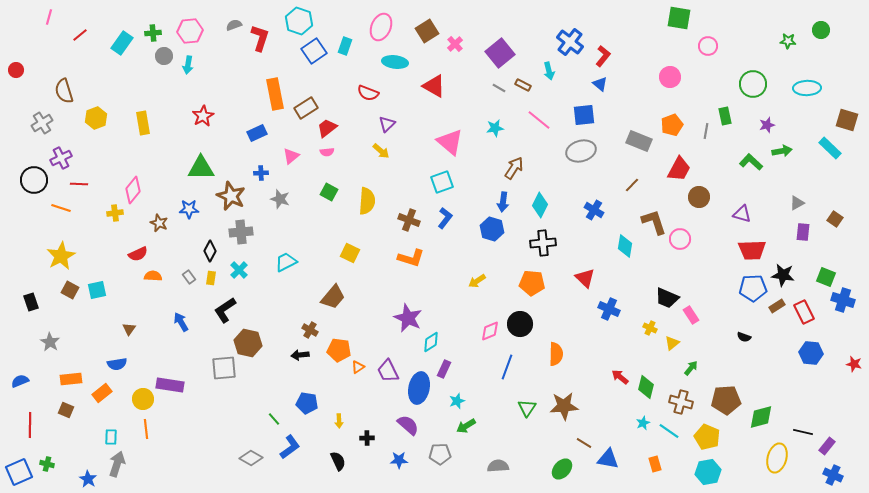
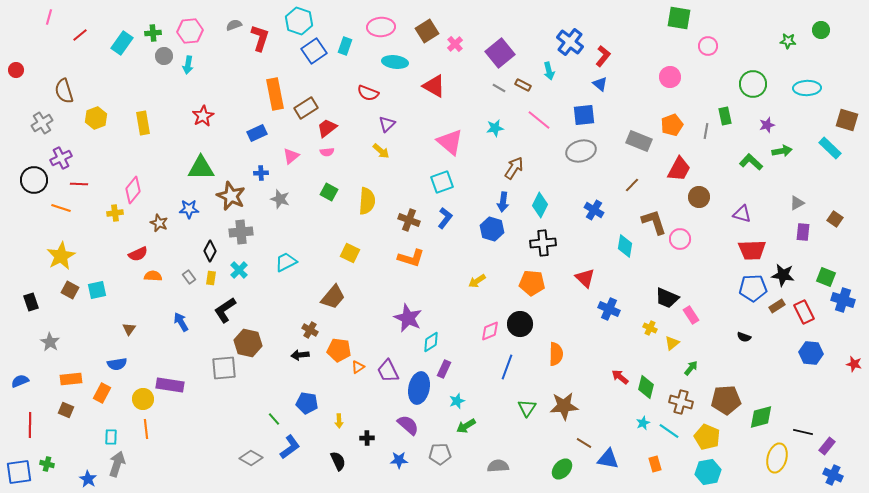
pink ellipse at (381, 27): rotated 64 degrees clockwise
orange rectangle at (102, 393): rotated 24 degrees counterclockwise
blue square at (19, 472): rotated 16 degrees clockwise
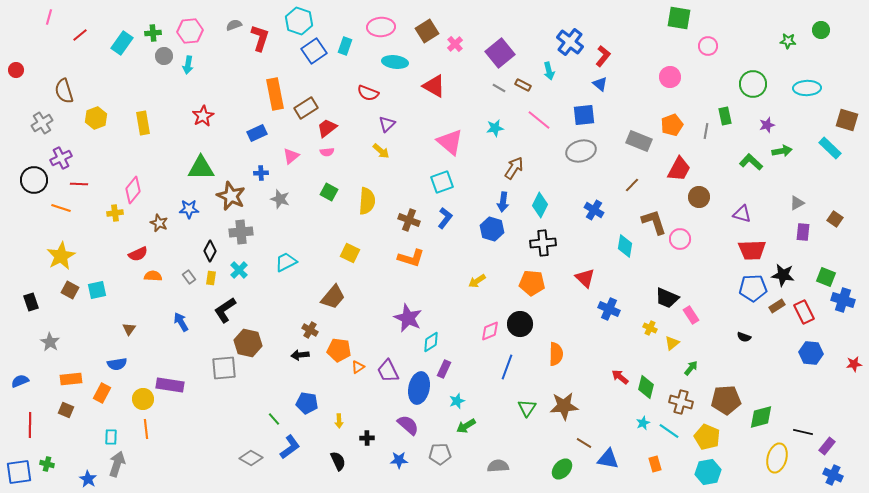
red star at (854, 364): rotated 21 degrees counterclockwise
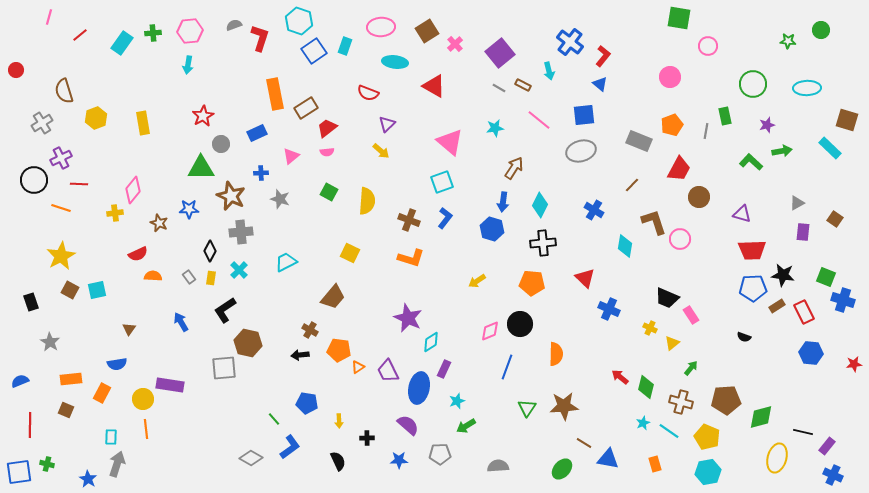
gray circle at (164, 56): moved 57 px right, 88 px down
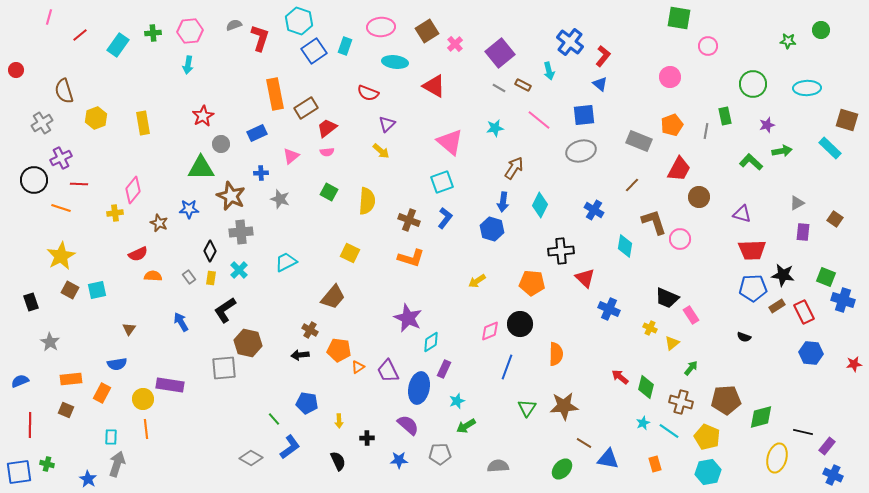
cyan rectangle at (122, 43): moved 4 px left, 2 px down
black cross at (543, 243): moved 18 px right, 8 px down
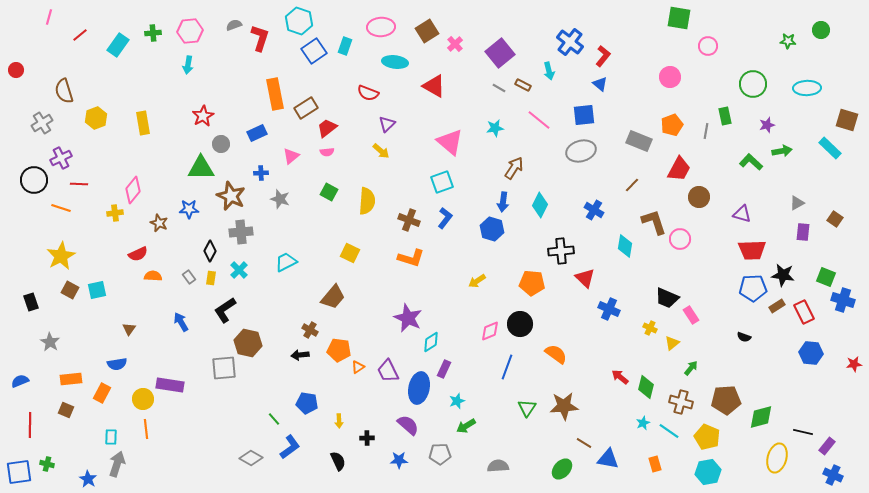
orange semicircle at (556, 354): rotated 55 degrees counterclockwise
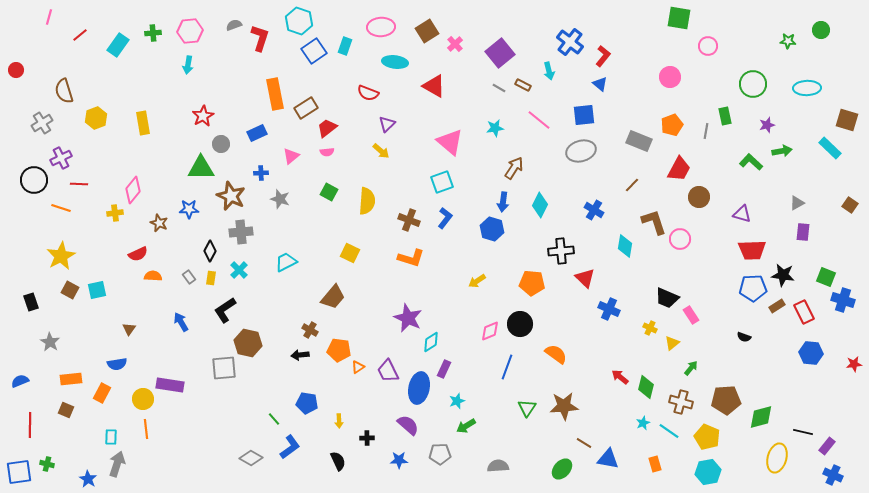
brown square at (835, 219): moved 15 px right, 14 px up
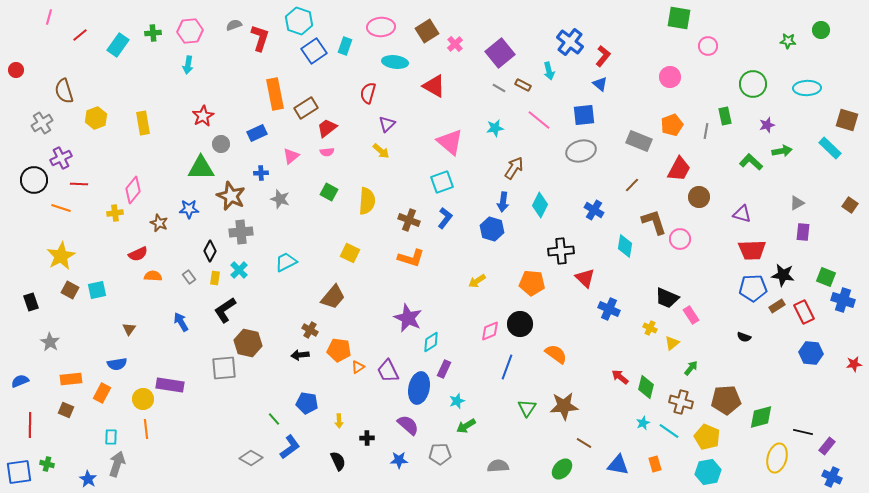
red semicircle at (368, 93): rotated 85 degrees clockwise
yellow rectangle at (211, 278): moved 4 px right
blue triangle at (608, 459): moved 10 px right, 6 px down
blue cross at (833, 475): moved 1 px left, 2 px down
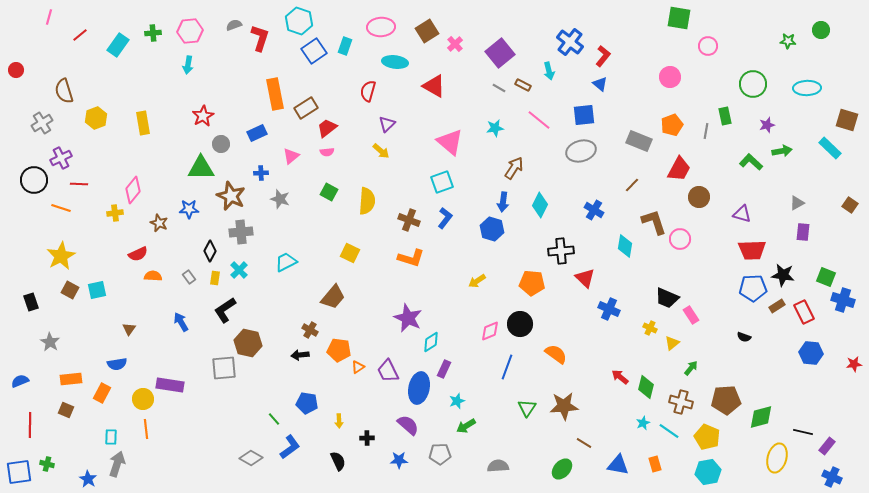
red semicircle at (368, 93): moved 2 px up
